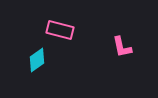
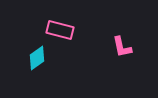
cyan diamond: moved 2 px up
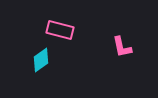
cyan diamond: moved 4 px right, 2 px down
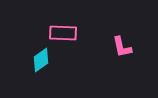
pink rectangle: moved 3 px right, 3 px down; rotated 12 degrees counterclockwise
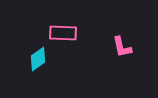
cyan diamond: moved 3 px left, 1 px up
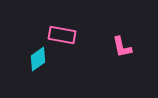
pink rectangle: moved 1 px left, 2 px down; rotated 8 degrees clockwise
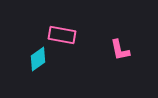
pink L-shape: moved 2 px left, 3 px down
